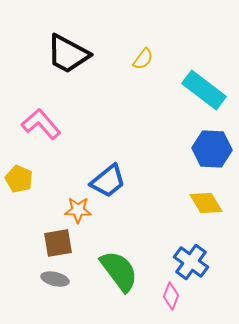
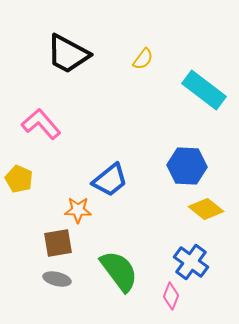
blue hexagon: moved 25 px left, 17 px down
blue trapezoid: moved 2 px right, 1 px up
yellow diamond: moved 6 px down; rotated 20 degrees counterclockwise
gray ellipse: moved 2 px right
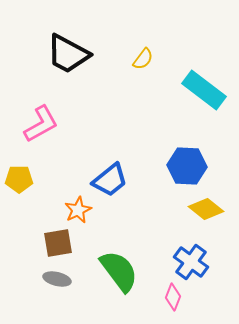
pink L-shape: rotated 102 degrees clockwise
yellow pentagon: rotated 24 degrees counterclockwise
orange star: rotated 28 degrees counterclockwise
pink diamond: moved 2 px right, 1 px down
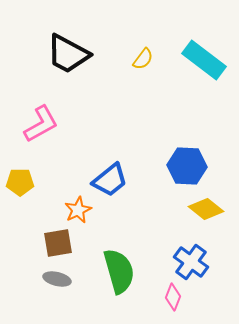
cyan rectangle: moved 30 px up
yellow pentagon: moved 1 px right, 3 px down
green semicircle: rotated 21 degrees clockwise
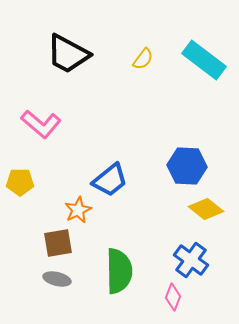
pink L-shape: rotated 69 degrees clockwise
blue cross: moved 2 px up
green semicircle: rotated 15 degrees clockwise
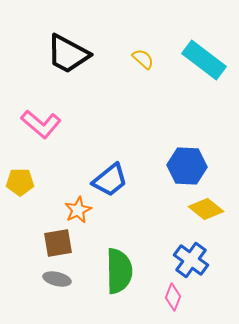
yellow semicircle: rotated 85 degrees counterclockwise
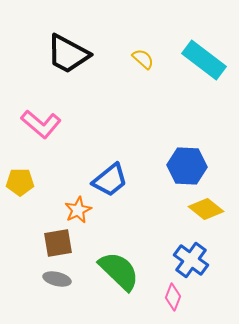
green semicircle: rotated 45 degrees counterclockwise
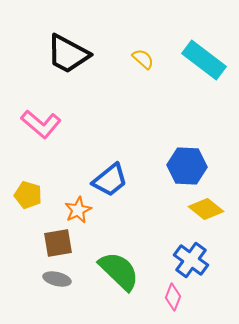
yellow pentagon: moved 8 px right, 13 px down; rotated 16 degrees clockwise
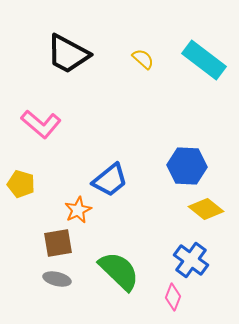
yellow pentagon: moved 7 px left, 11 px up
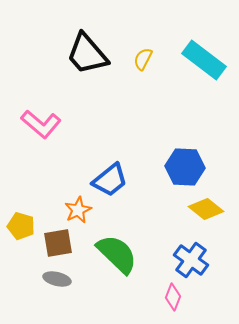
black trapezoid: moved 19 px right; rotated 21 degrees clockwise
yellow semicircle: rotated 105 degrees counterclockwise
blue hexagon: moved 2 px left, 1 px down
yellow pentagon: moved 42 px down
green semicircle: moved 2 px left, 17 px up
